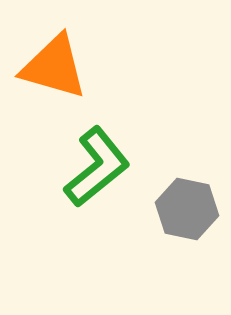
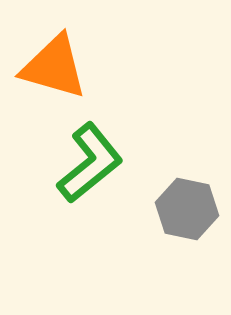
green L-shape: moved 7 px left, 4 px up
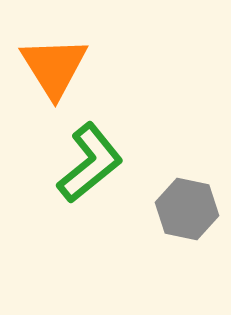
orange triangle: rotated 42 degrees clockwise
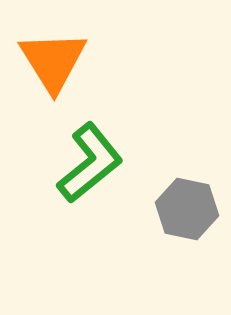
orange triangle: moved 1 px left, 6 px up
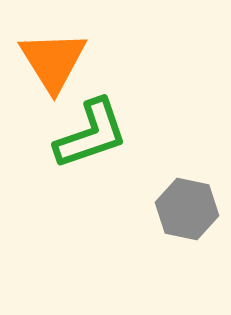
green L-shape: moved 1 px right, 29 px up; rotated 20 degrees clockwise
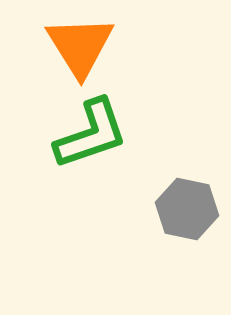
orange triangle: moved 27 px right, 15 px up
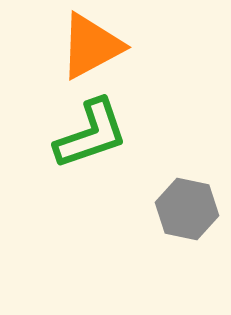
orange triangle: moved 11 px right; rotated 34 degrees clockwise
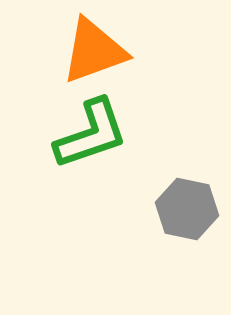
orange triangle: moved 3 px right, 5 px down; rotated 8 degrees clockwise
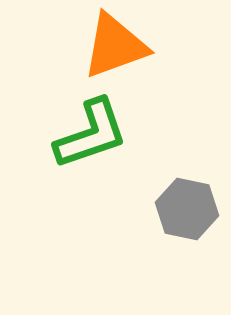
orange triangle: moved 21 px right, 5 px up
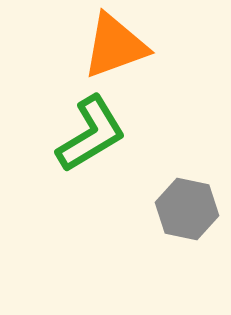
green L-shape: rotated 12 degrees counterclockwise
